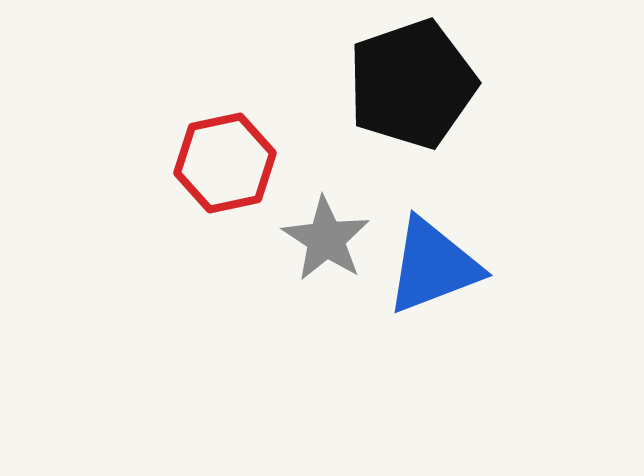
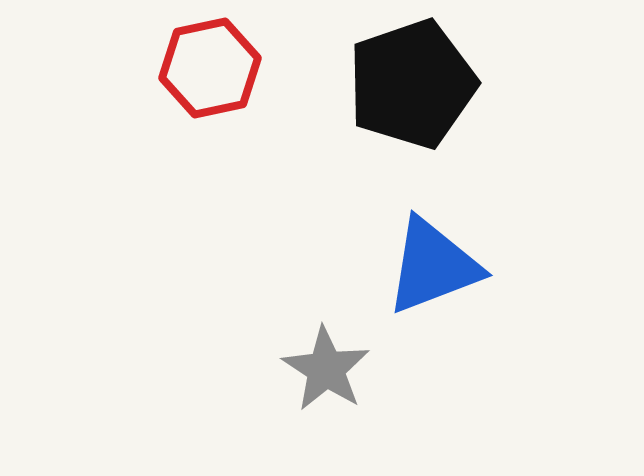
red hexagon: moved 15 px left, 95 px up
gray star: moved 130 px down
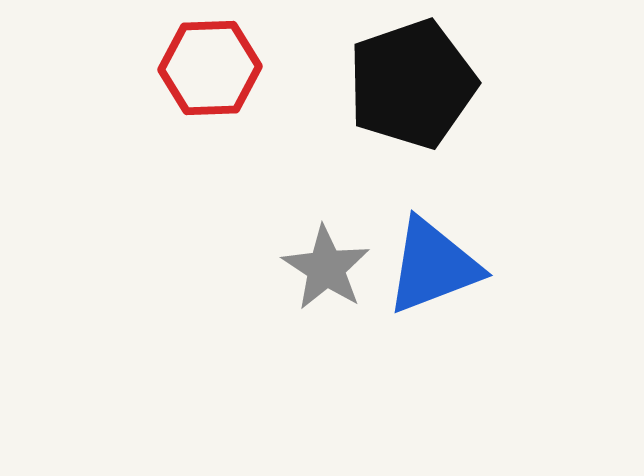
red hexagon: rotated 10 degrees clockwise
gray star: moved 101 px up
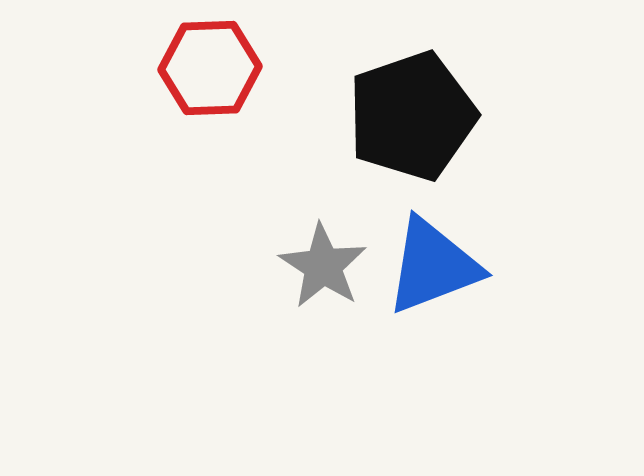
black pentagon: moved 32 px down
gray star: moved 3 px left, 2 px up
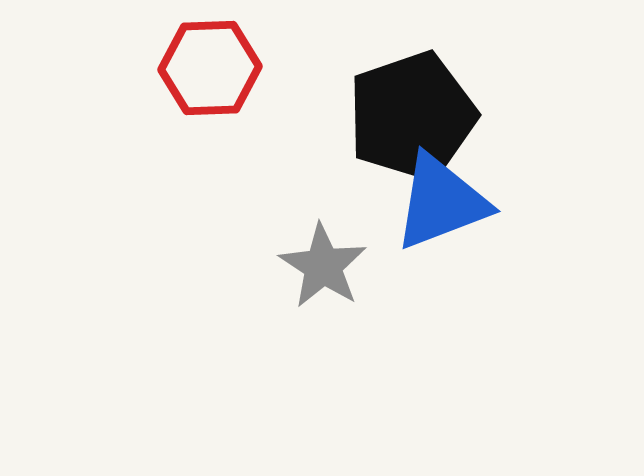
blue triangle: moved 8 px right, 64 px up
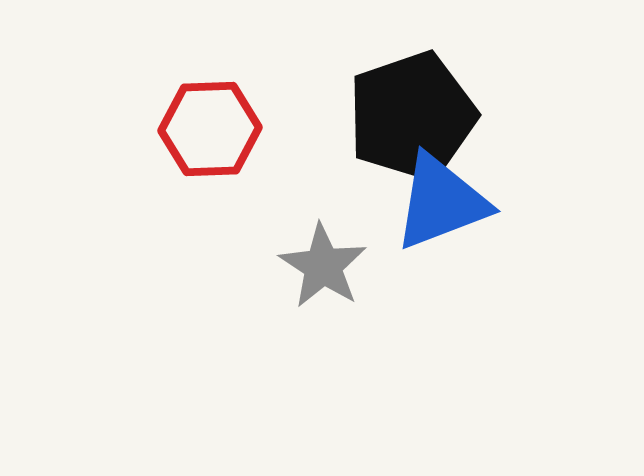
red hexagon: moved 61 px down
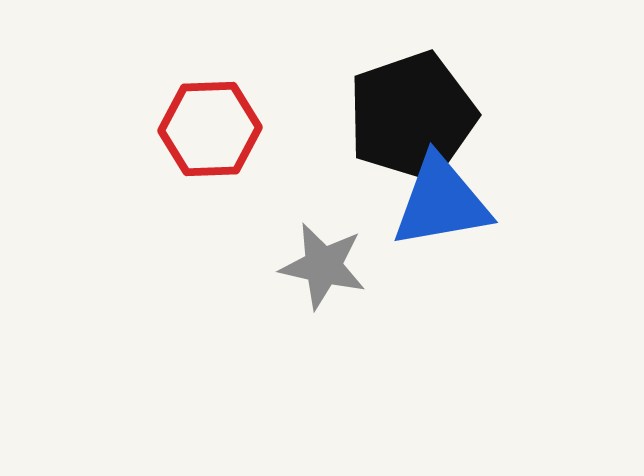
blue triangle: rotated 11 degrees clockwise
gray star: rotated 20 degrees counterclockwise
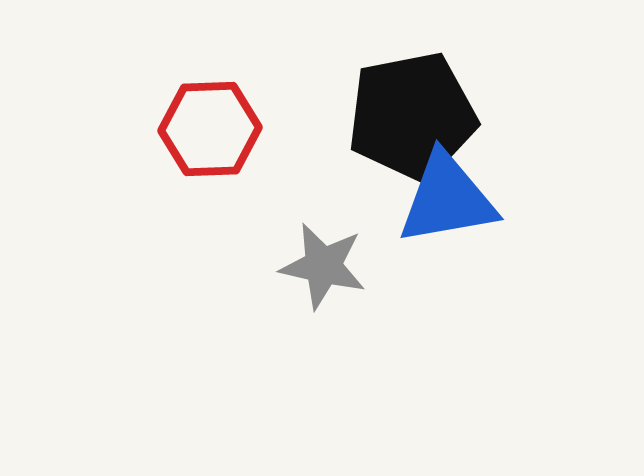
black pentagon: rotated 8 degrees clockwise
blue triangle: moved 6 px right, 3 px up
